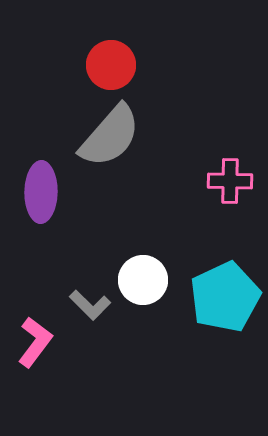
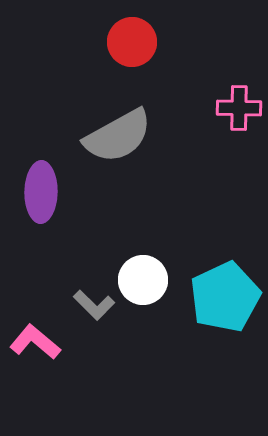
red circle: moved 21 px right, 23 px up
gray semicircle: moved 8 px right; rotated 20 degrees clockwise
pink cross: moved 9 px right, 73 px up
gray L-shape: moved 4 px right
pink L-shape: rotated 87 degrees counterclockwise
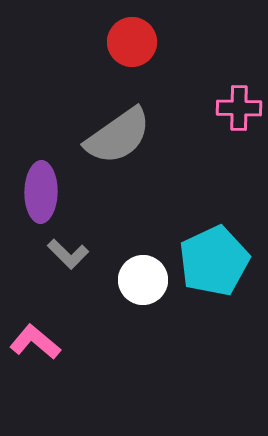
gray semicircle: rotated 6 degrees counterclockwise
cyan pentagon: moved 11 px left, 36 px up
gray L-shape: moved 26 px left, 51 px up
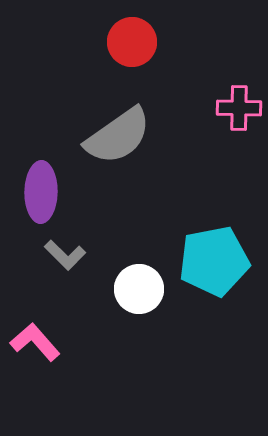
gray L-shape: moved 3 px left, 1 px down
cyan pentagon: rotated 14 degrees clockwise
white circle: moved 4 px left, 9 px down
pink L-shape: rotated 9 degrees clockwise
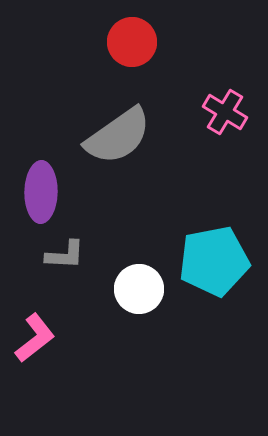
pink cross: moved 14 px left, 4 px down; rotated 30 degrees clockwise
gray L-shape: rotated 42 degrees counterclockwise
pink L-shape: moved 4 px up; rotated 93 degrees clockwise
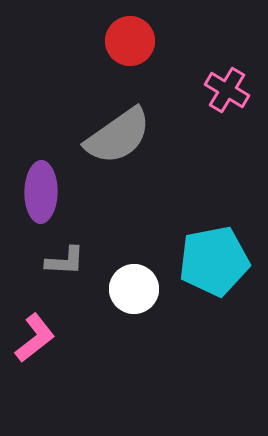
red circle: moved 2 px left, 1 px up
pink cross: moved 2 px right, 22 px up
gray L-shape: moved 6 px down
white circle: moved 5 px left
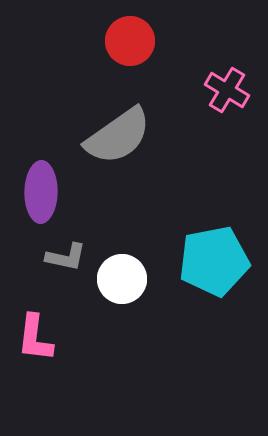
gray L-shape: moved 1 px right, 4 px up; rotated 9 degrees clockwise
white circle: moved 12 px left, 10 px up
pink L-shape: rotated 135 degrees clockwise
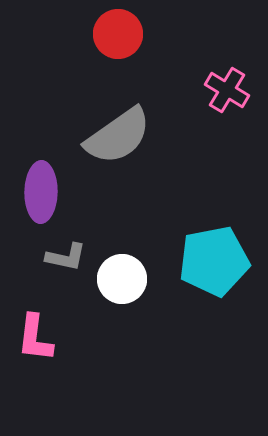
red circle: moved 12 px left, 7 px up
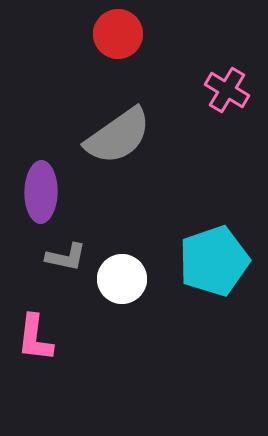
cyan pentagon: rotated 8 degrees counterclockwise
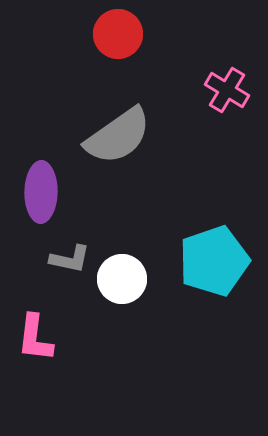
gray L-shape: moved 4 px right, 2 px down
